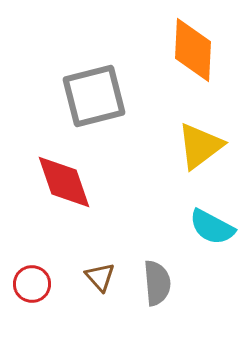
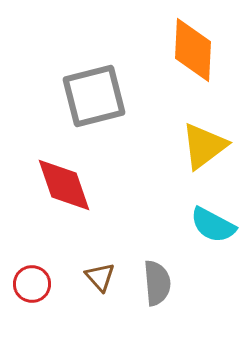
yellow triangle: moved 4 px right
red diamond: moved 3 px down
cyan semicircle: moved 1 px right, 2 px up
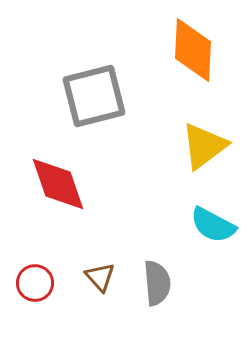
red diamond: moved 6 px left, 1 px up
red circle: moved 3 px right, 1 px up
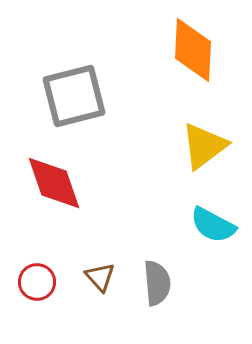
gray square: moved 20 px left
red diamond: moved 4 px left, 1 px up
red circle: moved 2 px right, 1 px up
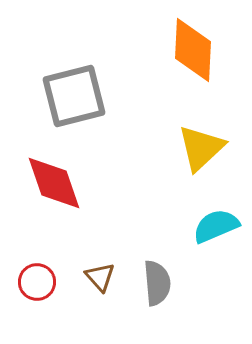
yellow triangle: moved 3 px left, 2 px down; rotated 6 degrees counterclockwise
cyan semicircle: moved 3 px right, 1 px down; rotated 129 degrees clockwise
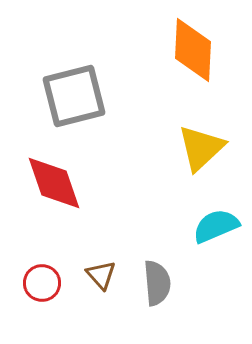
brown triangle: moved 1 px right, 2 px up
red circle: moved 5 px right, 1 px down
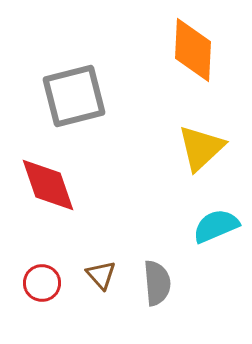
red diamond: moved 6 px left, 2 px down
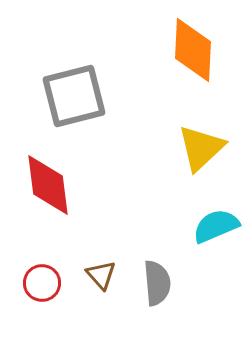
red diamond: rotated 12 degrees clockwise
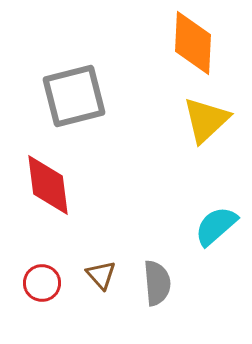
orange diamond: moved 7 px up
yellow triangle: moved 5 px right, 28 px up
cyan semicircle: rotated 18 degrees counterclockwise
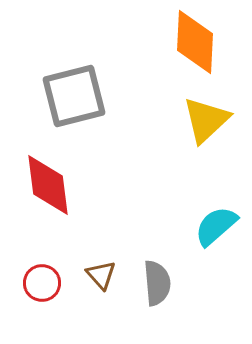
orange diamond: moved 2 px right, 1 px up
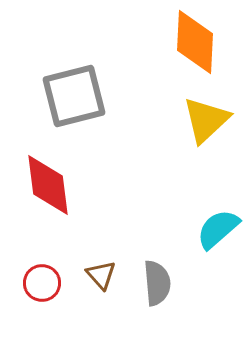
cyan semicircle: moved 2 px right, 3 px down
